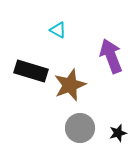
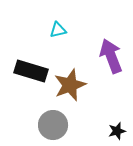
cyan triangle: rotated 42 degrees counterclockwise
gray circle: moved 27 px left, 3 px up
black star: moved 1 px left, 2 px up
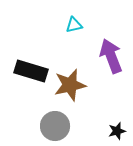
cyan triangle: moved 16 px right, 5 px up
brown star: rotated 8 degrees clockwise
gray circle: moved 2 px right, 1 px down
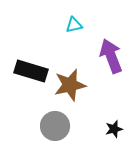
black star: moved 3 px left, 2 px up
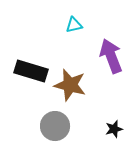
brown star: rotated 28 degrees clockwise
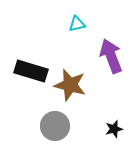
cyan triangle: moved 3 px right, 1 px up
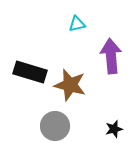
purple arrow: rotated 16 degrees clockwise
black rectangle: moved 1 px left, 1 px down
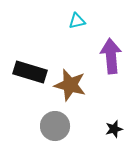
cyan triangle: moved 3 px up
